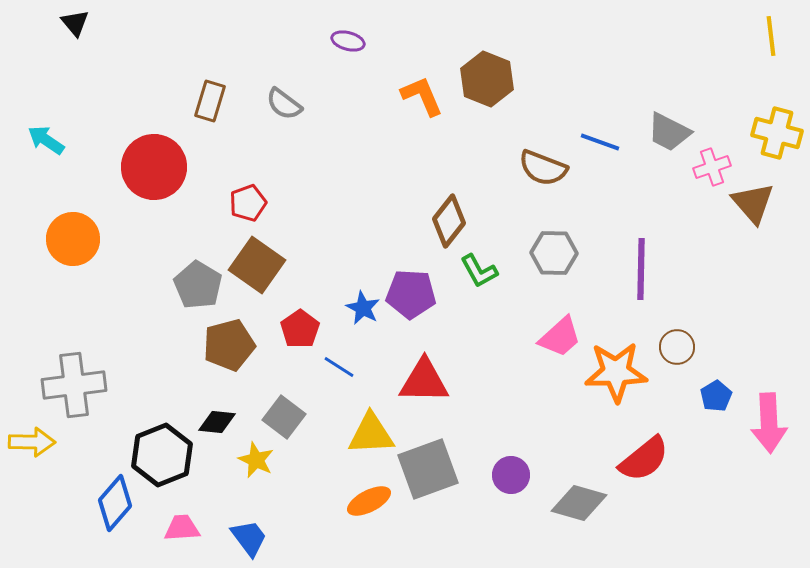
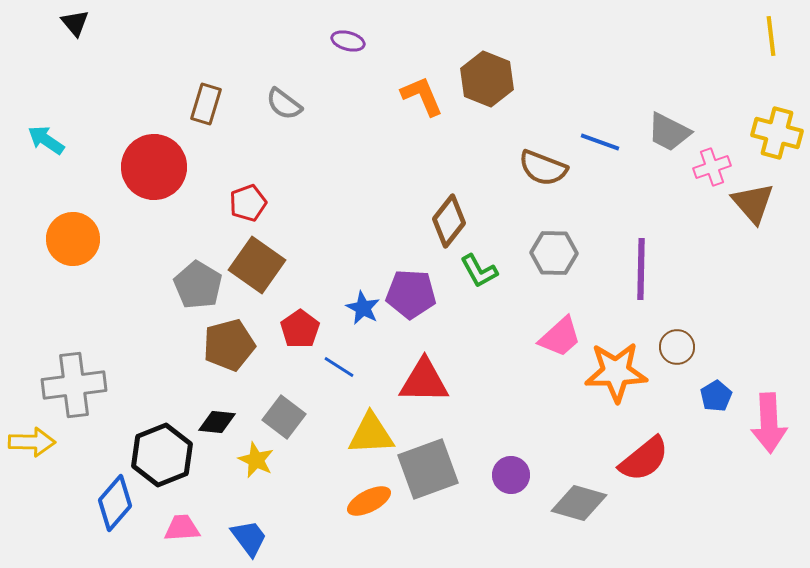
brown rectangle at (210, 101): moved 4 px left, 3 px down
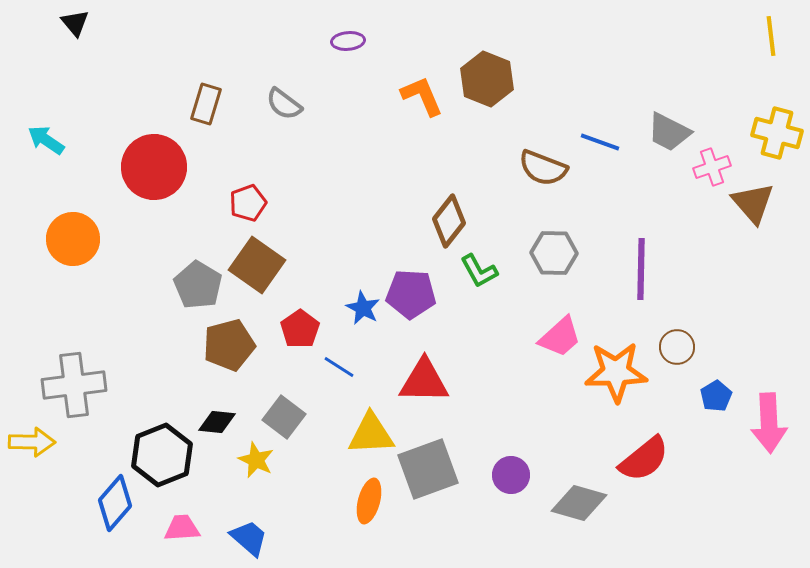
purple ellipse at (348, 41): rotated 20 degrees counterclockwise
orange ellipse at (369, 501): rotated 48 degrees counterclockwise
blue trapezoid at (249, 538): rotated 12 degrees counterclockwise
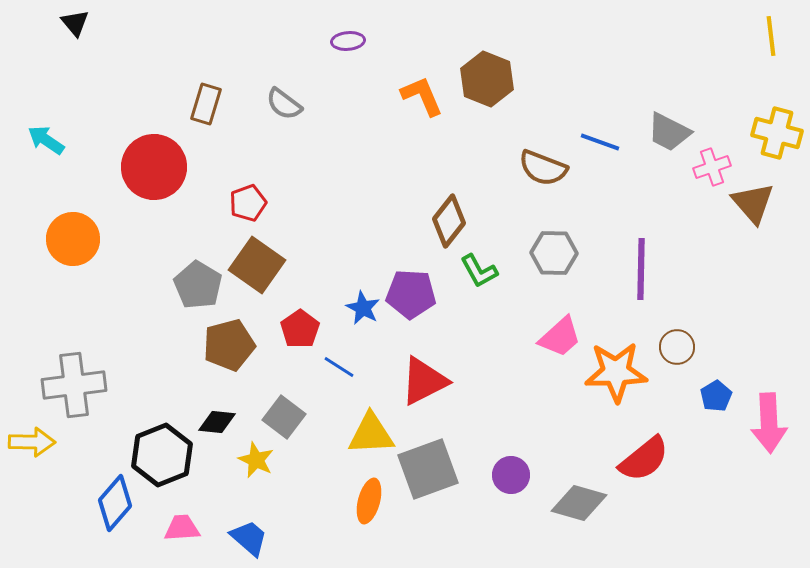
red triangle at (424, 381): rotated 28 degrees counterclockwise
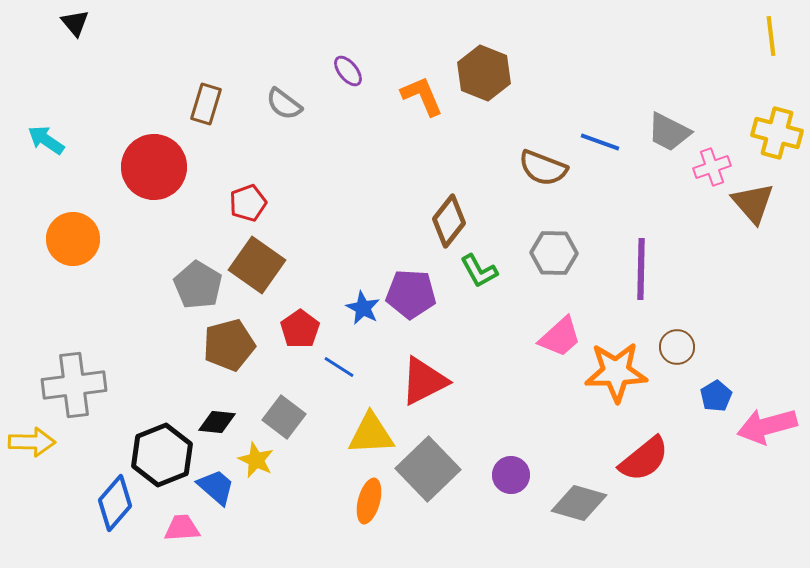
purple ellipse at (348, 41): moved 30 px down; rotated 56 degrees clockwise
brown hexagon at (487, 79): moved 3 px left, 6 px up
pink arrow at (769, 423): moved 2 px left, 3 px down; rotated 78 degrees clockwise
gray square at (428, 469): rotated 24 degrees counterclockwise
blue trapezoid at (249, 538): moved 33 px left, 51 px up
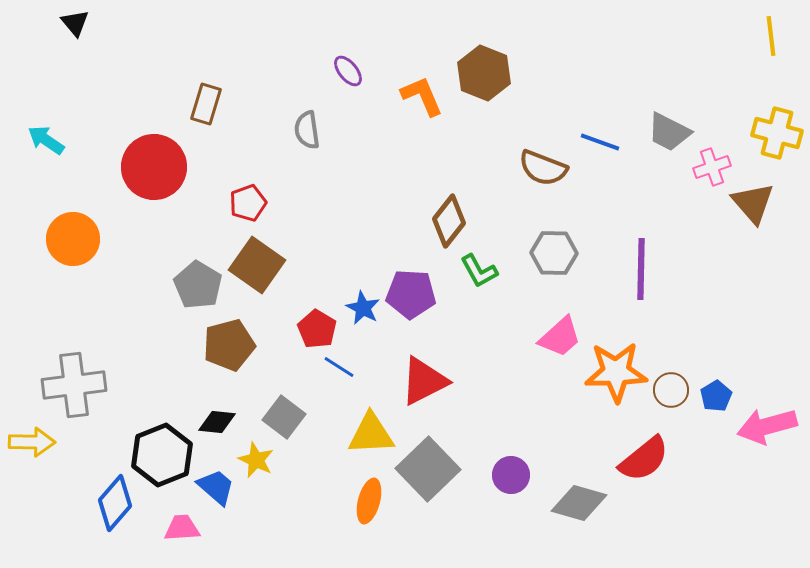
gray semicircle at (284, 104): moved 23 px right, 26 px down; rotated 45 degrees clockwise
red pentagon at (300, 329): moved 17 px right; rotated 6 degrees counterclockwise
brown circle at (677, 347): moved 6 px left, 43 px down
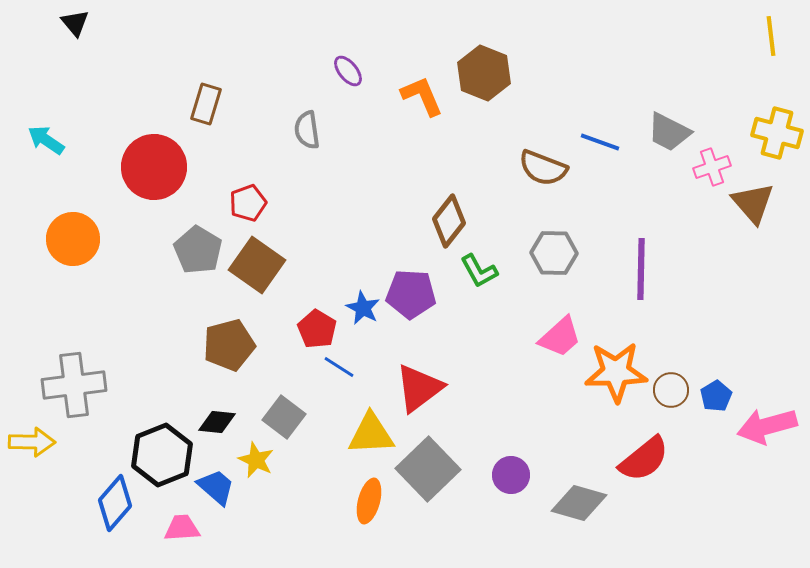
gray pentagon at (198, 285): moved 35 px up
red triangle at (424, 381): moved 5 px left, 7 px down; rotated 10 degrees counterclockwise
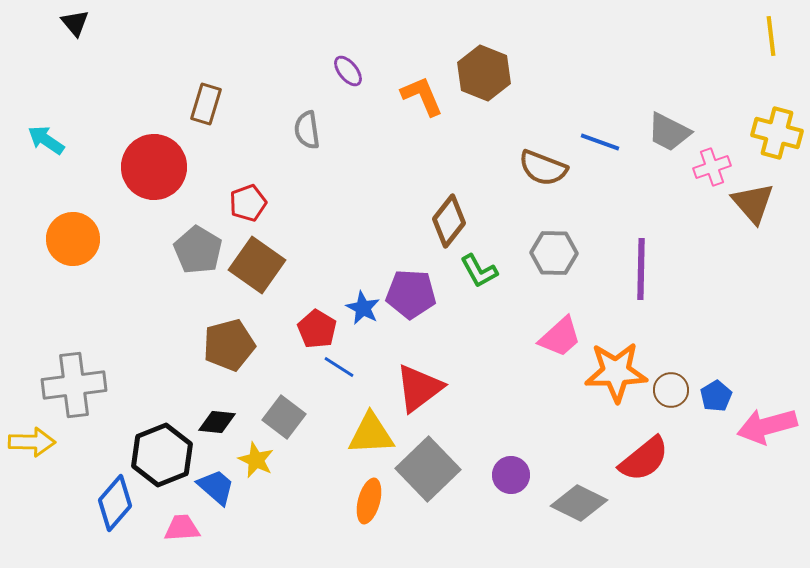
gray diamond at (579, 503): rotated 10 degrees clockwise
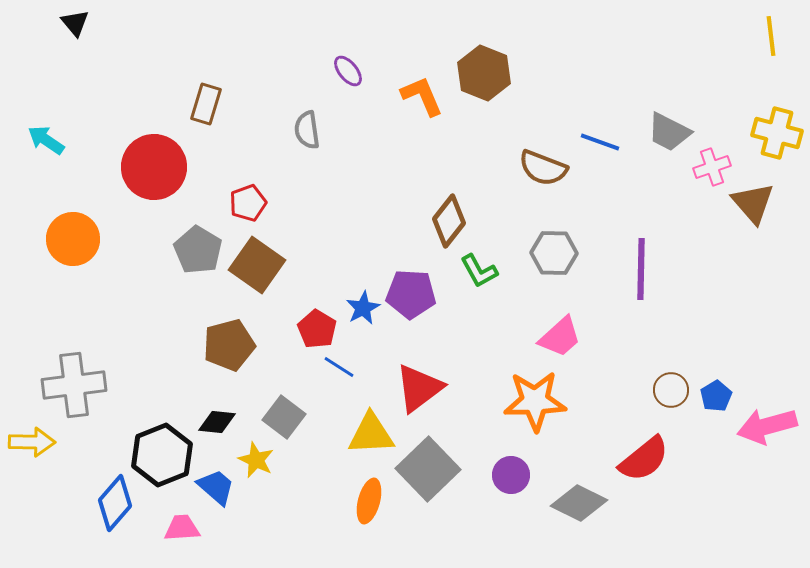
blue star at (363, 308): rotated 16 degrees clockwise
orange star at (616, 372): moved 81 px left, 29 px down
